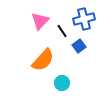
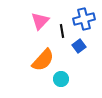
black line: rotated 24 degrees clockwise
cyan circle: moved 1 px left, 4 px up
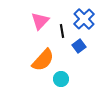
blue cross: rotated 30 degrees counterclockwise
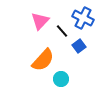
blue cross: moved 1 px left, 1 px up; rotated 20 degrees counterclockwise
black line: rotated 32 degrees counterclockwise
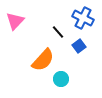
pink triangle: moved 25 px left
black line: moved 4 px left, 1 px down
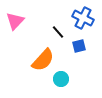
blue square: rotated 24 degrees clockwise
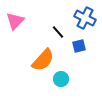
blue cross: moved 2 px right
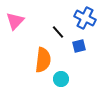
orange semicircle: rotated 35 degrees counterclockwise
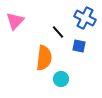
blue square: rotated 24 degrees clockwise
orange semicircle: moved 1 px right, 2 px up
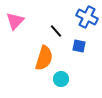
blue cross: moved 2 px right, 1 px up
black line: moved 2 px left, 1 px up
orange semicircle: rotated 10 degrees clockwise
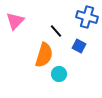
blue cross: rotated 10 degrees counterclockwise
blue square: rotated 16 degrees clockwise
orange semicircle: moved 3 px up
cyan circle: moved 2 px left, 5 px up
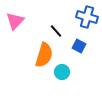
cyan circle: moved 3 px right, 2 px up
